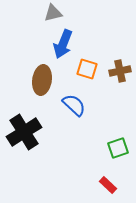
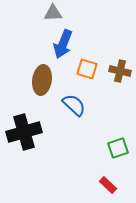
gray triangle: rotated 12 degrees clockwise
brown cross: rotated 25 degrees clockwise
black cross: rotated 16 degrees clockwise
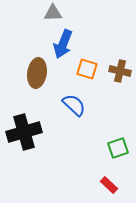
brown ellipse: moved 5 px left, 7 px up
red rectangle: moved 1 px right
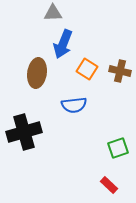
orange square: rotated 15 degrees clockwise
blue semicircle: rotated 130 degrees clockwise
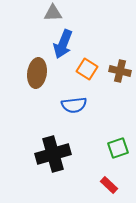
black cross: moved 29 px right, 22 px down
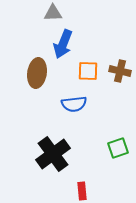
orange square: moved 1 px right, 2 px down; rotated 30 degrees counterclockwise
blue semicircle: moved 1 px up
black cross: rotated 20 degrees counterclockwise
red rectangle: moved 27 px left, 6 px down; rotated 42 degrees clockwise
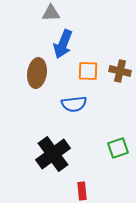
gray triangle: moved 2 px left
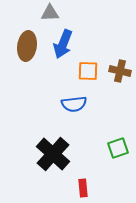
gray triangle: moved 1 px left
brown ellipse: moved 10 px left, 27 px up
black cross: rotated 12 degrees counterclockwise
red rectangle: moved 1 px right, 3 px up
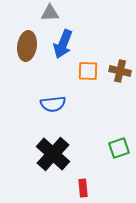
blue semicircle: moved 21 px left
green square: moved 1 px right
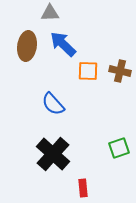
blue arrow: rotated 112 degrees clockwise
blue semicircle: rotated 55 degrees clockwise
